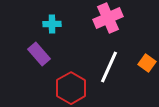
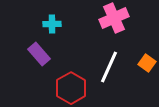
pink cross: moved 6 px right
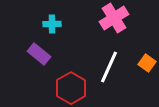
pink cross: rotated 8 degrees counterclockwise
purple rectangle: rotated 10 degrees counterclockwise
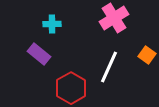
orange square: moved 8 px up
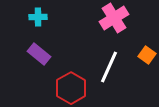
cyan cross: moved 14 px left, 7 px up
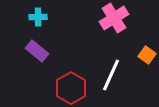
purple rectangle: moved 2 px left, 3 px up
white line: moved 2 px right, 8 px down
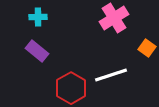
orange square: moved 7 px up
white line: rotated 48 degrees clockwise
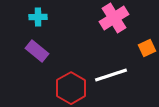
orange square: rotated 30 degrees clockwise
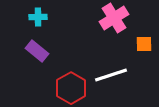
orange square: moved 3 px left, 4 px up; rotated 24 degrees clockwise
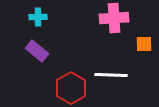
pink cross: rotated 28 degrees clockwise
white line: rotated 20 degrees clockwise
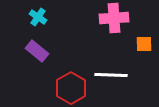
cyan cross: rotated 36 degrees clockwise
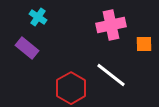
pink cross: moved 3 px left, 7 px down; rotated 8 degrees counterclockwise
purple rectangle: moved 10 px left, 3 px up
white line: rotated 36 degrees clockwise
